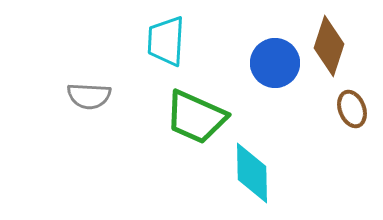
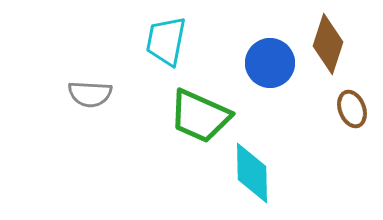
cyan trapezoid: rotated 8 degrees clockwise
brown diamond: moved 1 px left, 2 px up
blue circle: moved 5 px left
gray semicircle: moved 1 px right, 2 px up
green trapezoid: moved 4 px right, 1 px up
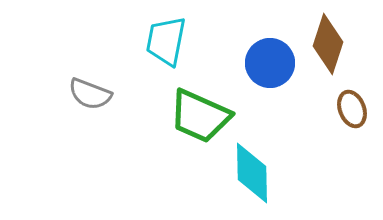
gray semicircle: rotated 18 degrees clockwise
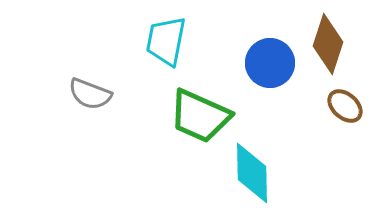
brown ellipse: moved 7 px left, 3 px up; rotated 27 degrees counterclockwise
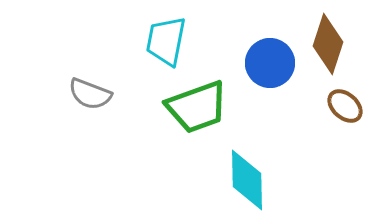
green trapezoid: moved 3 px left, 9 px up; rotated 44 degrees counterclockwise
cyan diamond: moved 5 px left, 7 px down
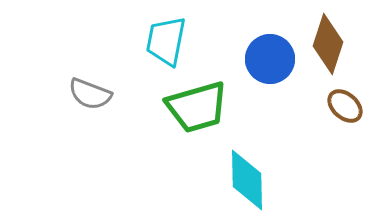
blue circle: moved 4 px up
green trapezoid: rotated 4 degrees clockwise
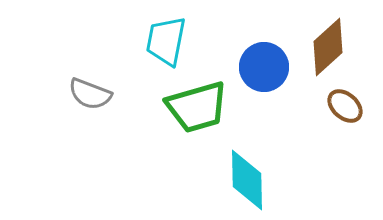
brown diamond: moved 3 px down; rotated 30 degrees clockwise
blue circle: moved 6 px left, 8 px down
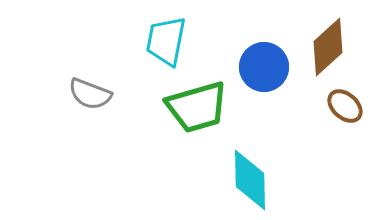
cyan diamond: moved 3 px right
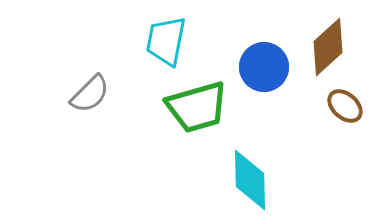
gray semicircle: rotated 66 degrees counterclockwise
